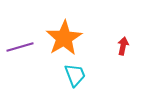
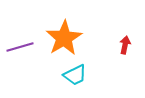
red arrow: moved 2 px right, 1 px up
cyan trapezoid: rotated 85 degrees clockwise
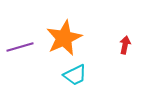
orange star: rotated 6 degrees clockwise
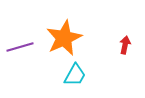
cyan trapezoid: rotated 35 degrees counterclockwise
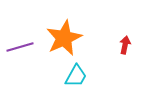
cyan trapezoid: moved 1 px right, 1 px down
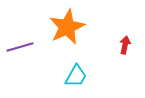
orange star: moved 3 px right, 11 px up
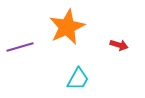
red arrow: moved 6 px left; rotated 96 degrees clockwise
cyan trapezoid: moved 2 px right, 3 px down
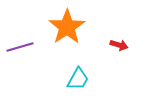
orange star: rotated 9 degrees counterclockwise
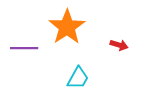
purple line: moved 4 px right, 1 px down; rotated 16 degrees clockwise
cyan trapezoid: moved 1 px up
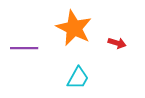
orange star: moved 7 px right, 1 px down; rotated 12 degrees counterclockwise
red arrow: moved 2 px left, 2 px up
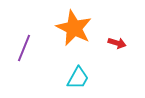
purple line: rotated 68 degrees counterclockwise
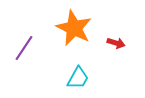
red arrow: moved 1 px left
purple line: rotated 12 degrees clockwise
